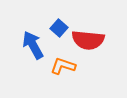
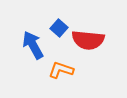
orange L-shape: moved 2 px left, 4 px down
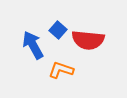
blue square: moved 1 px left, 2 px down
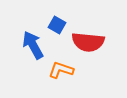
blue square: moved 1 px left, 5 px up; rotated 12 degrees counterclockwise
red semicircle: moved 2 px down
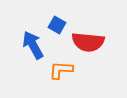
orange L-shape: rotated 15 degrees counterclockwise
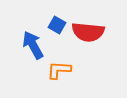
red semicircle: moved 10 px up
orange L-shape: moved 2 px left
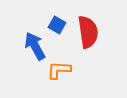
red semicircle: rotated 104 degrees counterclockwise
blue arrow: moved 2 px right, 1 px down
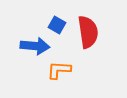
blue arrow: rotated 124 degrees clockwise
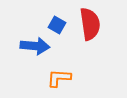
red semicircle: moved 2 px right, 8 px up
orange L-shape: moved 8 px down
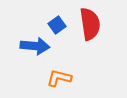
blue square: rotated 24 degrees clockwise
orange L-shape: rotated 10 degrees clockwise
